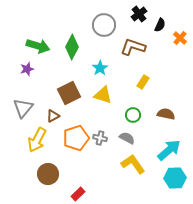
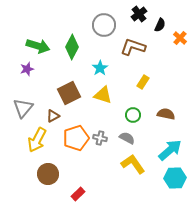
cyan arrow: moved 1 px right
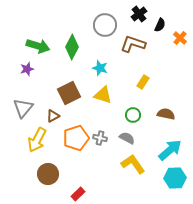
gray circle: moved 1 px right
brown L-shape: moved 3 px up
cyan star: rotated 21 degrees counterclockwise
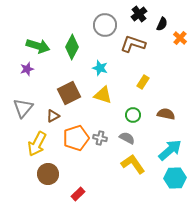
black semicircle: moved 2 px right, 1 px up
yellow arrow: moved 4 px down
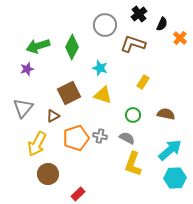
green arrow: rotated 145 degrees clockwise
gray cross: moved 2 px up
yellow L-shape: rotated 125 degrees counterclockwise
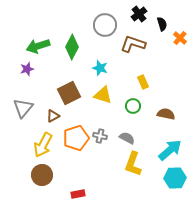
black semicircle: rotated 40 degrees counterclockwise
yellow rectangle: rotated 56 degrees counterclockwise
green circle: moved 9 px up
yellow arrow: moved 6 px right, 1 px down
brown circle: moved 6 px left, 1 px down
red rectangle: rotated 32 degrees clockwise
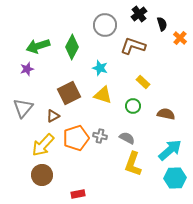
brown L-shape: moved 2 px down
yellow rectangle: rotated 24 degrees counterclockwise
yellow arrow: rotated 15 degrees clockwise
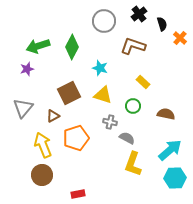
gray circle: moved 1 px left, 4 px up
gray cross: moved 10 px right, 14 px up
yellow arrow: rotated 115 degrees clockwise
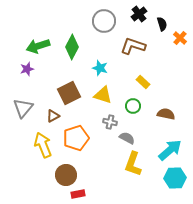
brown circle: moved 24 px right
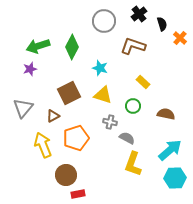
purple star: moved 3 px right
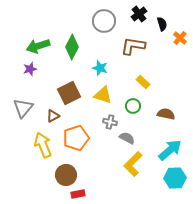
brown L-shape: rotated 10 degrees counterclockwise
yellow L-shape: rotated 25 degrees clockwise
